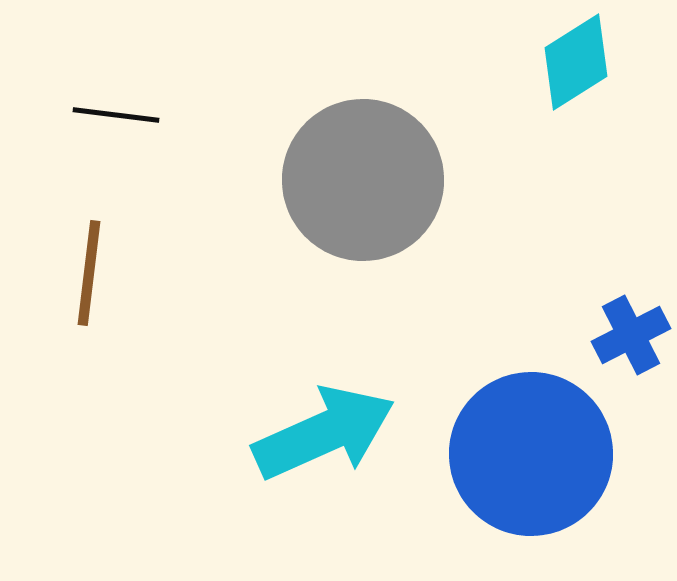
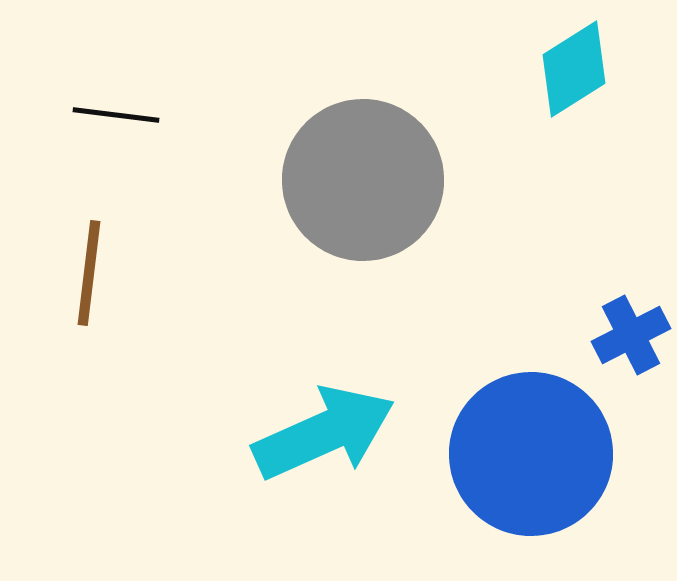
cyan diamond: moved 2 px left, 7 px down
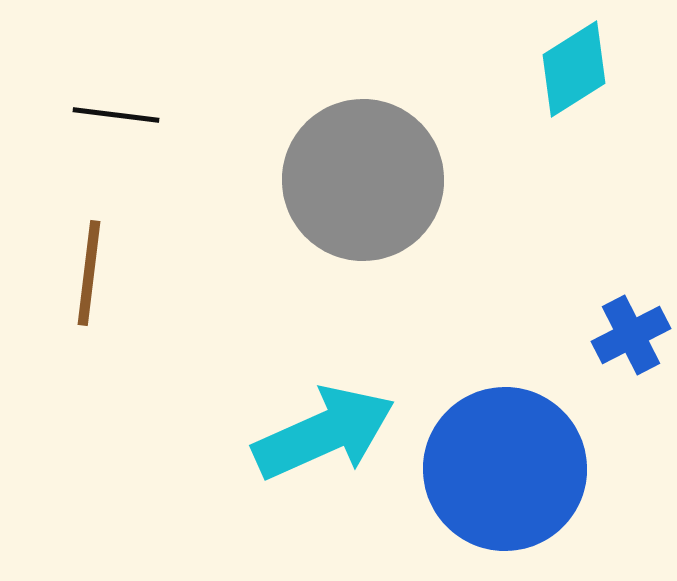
blue circle: moved 26 px left, 15 px down
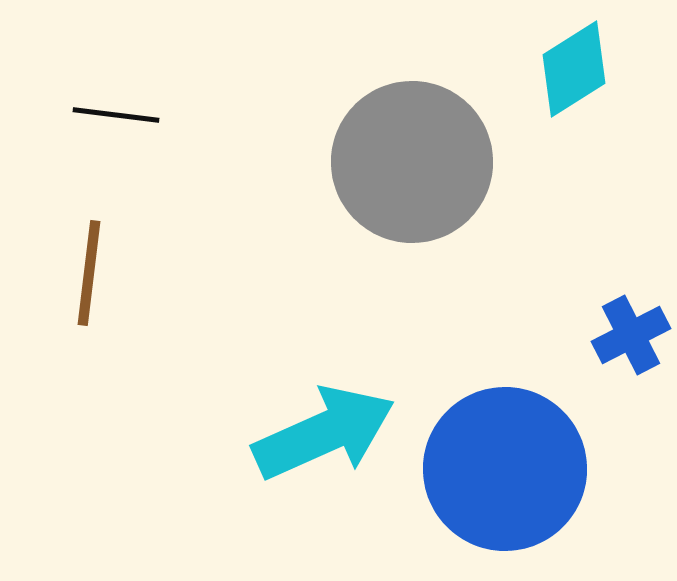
gray circle: moved 49 px right, 18 px up
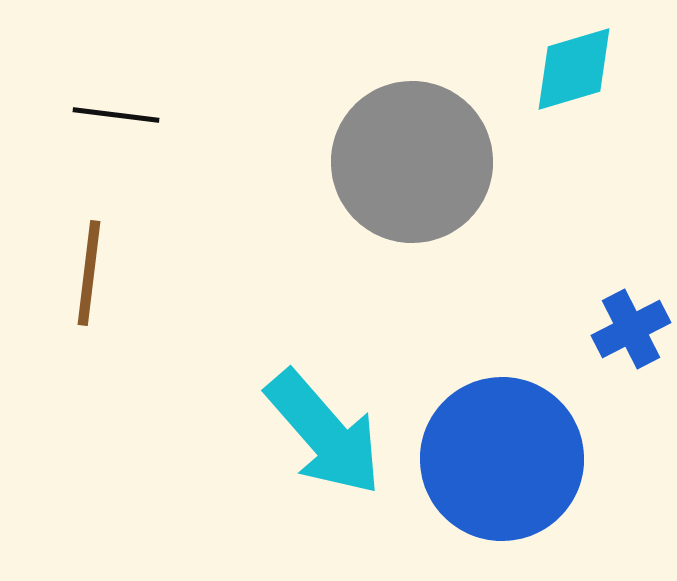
cyan diamond: rotated 16 degrees clockwise
blue cross: moved 6 px up
cyan arrow: rotated 73 degrees clockwise
blue circle: moved 3 px left, 10 px up
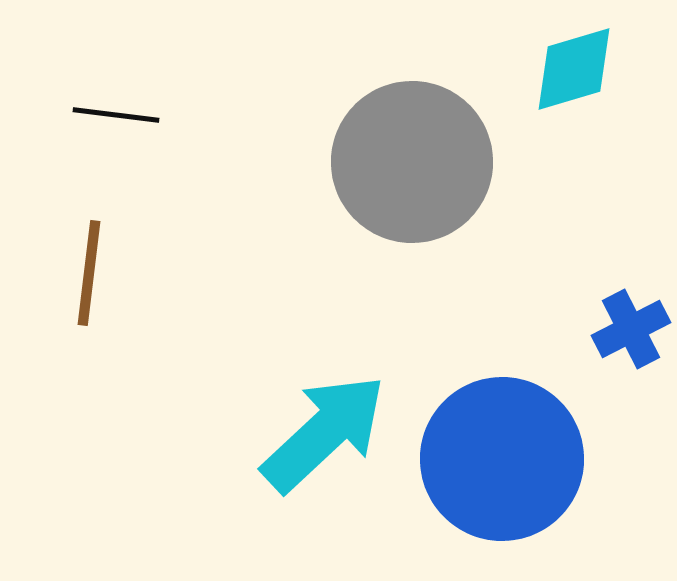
cyan arrow: rotated 92 degrees counterclockwise
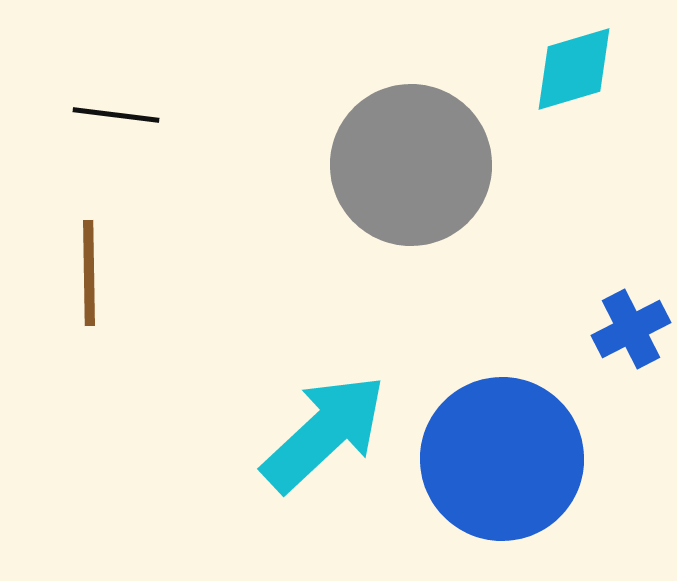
gray circle: moved 1 px left, 3 px down
brown line: rotated 8 degrees counterclockwise
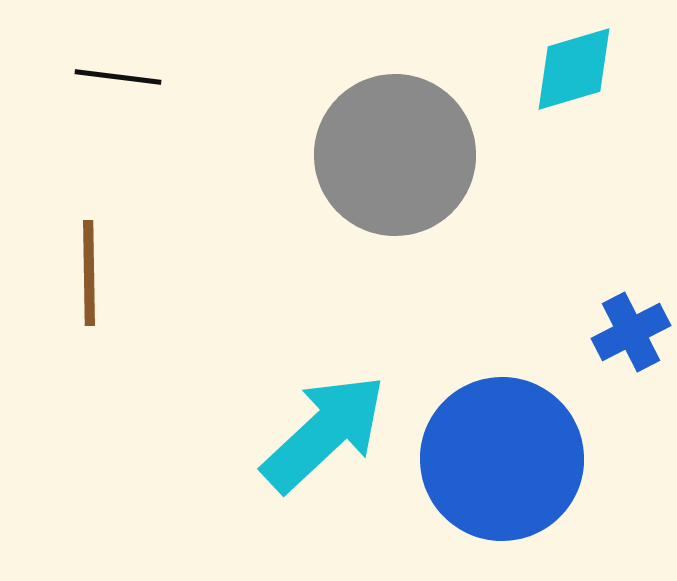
black line: moved 2 px right, 38 px up
gray circle: moved 16 px left, 10 px up
blue cross: moved 3 px down
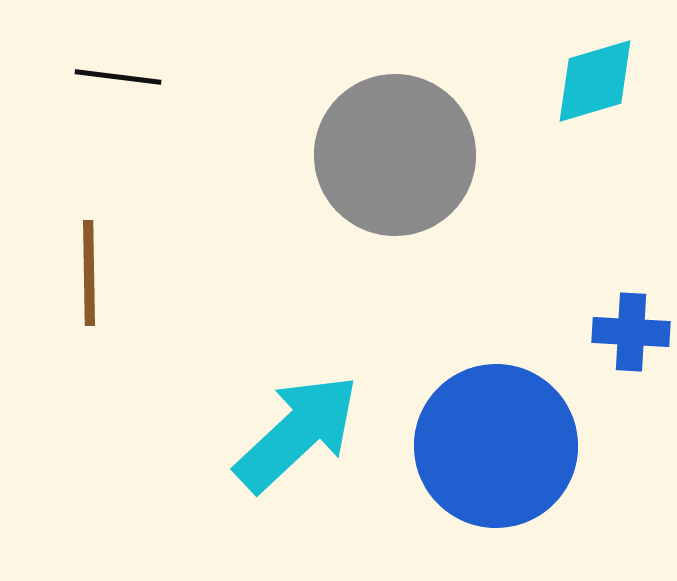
cyan diamond: moved 21 px right, 12 px down
blue cross: rotated 30 degrees clockwise
cyan arrow: moved 27 px left
blue circle: moved 6 px left, 13 px up
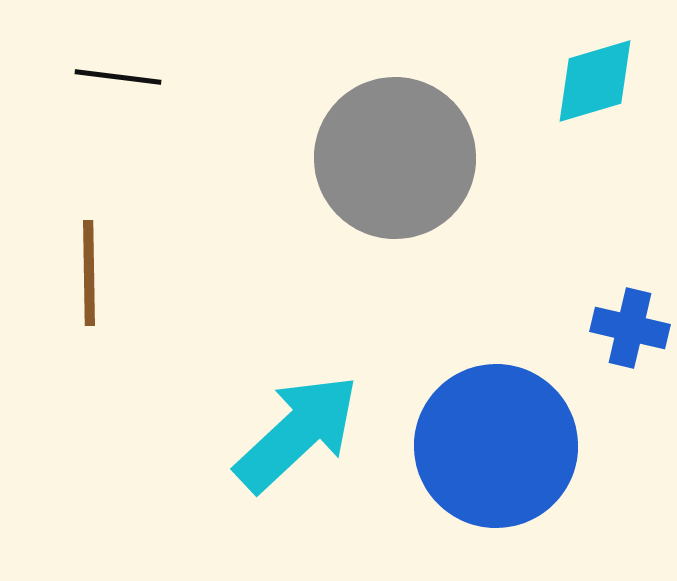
gray circle: moved 3 px down
blue cross: moved 1 px left, 4 px up; rotated 10 degrees clockwise
